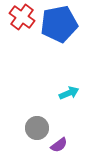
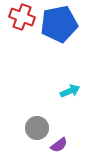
red cross: rotated 15 degrees counterclockwise
cyan arrow: moved 1 px right, 2 px up
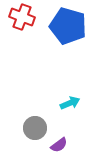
blue pentagon: moved 9 px right, 2 px down; rotated 27 degrees clockwise
cyan arrow: moved 12 px down
gray circle: moved 2 px left
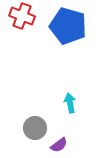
red cross: moved 1 px up
cyan arrow: rotated 78 degrees counterclockwise
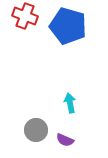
red cross: moved 3 px right
gray circle: moved 1 px right, 2 px down
purple semicircle: moved 6 px right, 5 px up; rotated 60 degrees clockwise
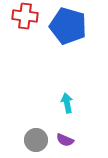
red cross: rotated 15 degrees counterclockwise
cyan arrow: moved 3 px left
gray circle: moved 10 px down
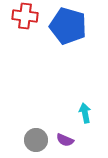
cyan arrow: moved 18 px right, 10 px down
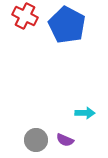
red cross: rotated 20 degrees clockwise
blue pentagon: moved 1 px left, 1 px up; rotated 12 degrees clockwise
cyan arrow: rotated 102 degrees clockwise
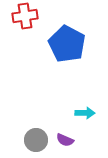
red cross: rotated 35 degrees counterclockwise
blue pentagon: moved 19 px down
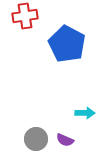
gray circle: moved 1 px up
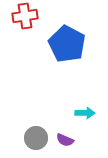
gray circle: moved 1 px up
